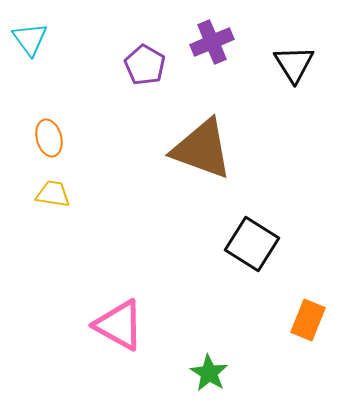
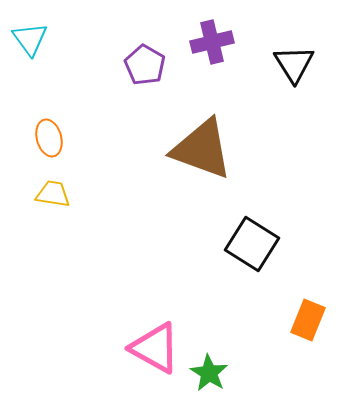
purple cross: rotated 9 degrees clockwise
pink triangle: moved 36 px right, 23 px down
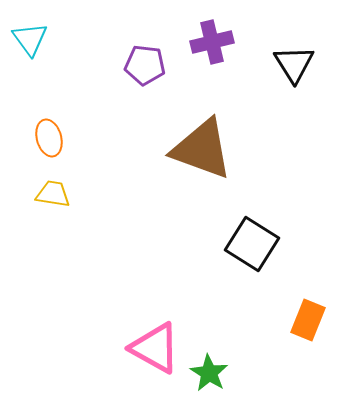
purple pentagon: rotated 24 degrees counterclockwise
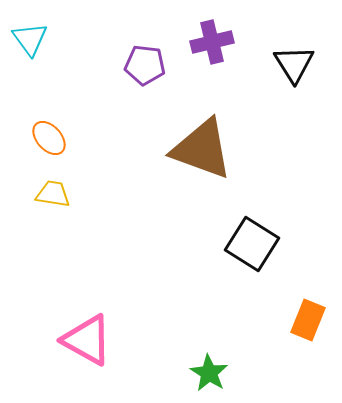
orange ellipse: rotated 27 degrees counterclockwise
pink triangle: moved 68 px left, 8 px up
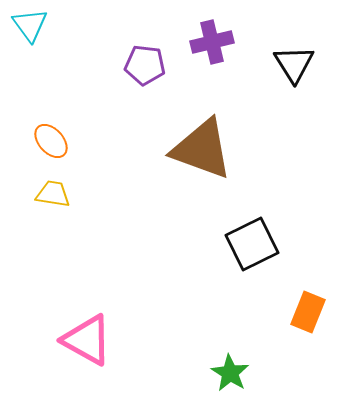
cyan triangle: moved 14 px up
orange ellipse: moved 2 px right, 3 px down
black square: rotated 32 degrees clockwise
orange rectangle: moved 8 px up
green star: moved 21 px right
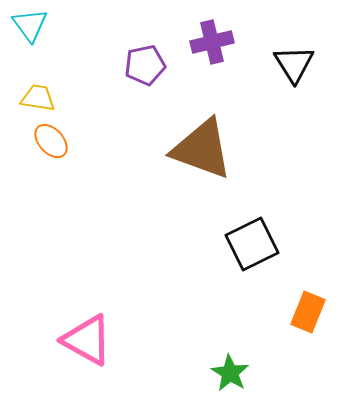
purple pentagon: rotated 18 degrees counterclockwise
yellow trapezoid: moved 15 px left, 96 px up
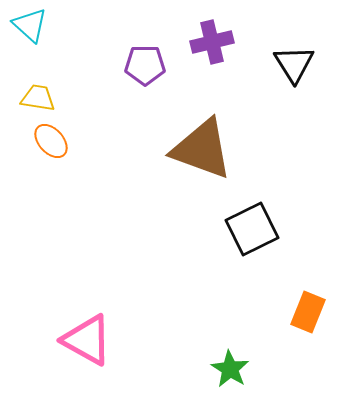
cyan triangle: rotated 12 degrees counterclockwise
purple pentagon: rotated 12 degrees clockwise
black square: moved 15 px up
green star: moved 4 px up
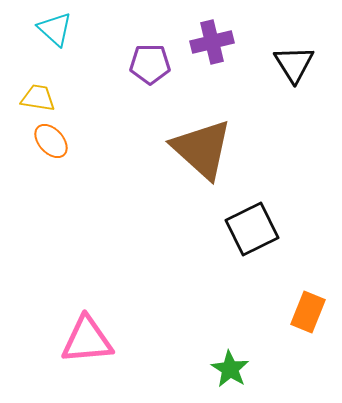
cyan triangle: moved 25 px right, 4 px down
purple pentagon: moved 5 px right, 1 px up
brown triangle: rotated 22 degrees clockwise
pink triangle: rotated 34 degrees counterclockwise
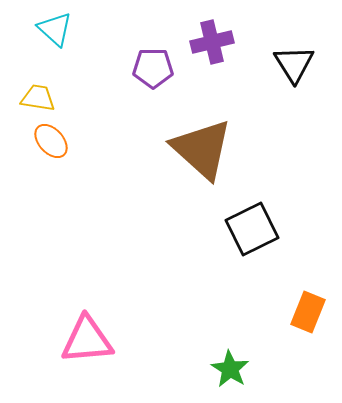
purple pentagon: moved 3 px right, 4 px down
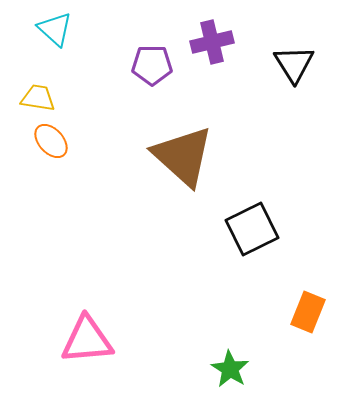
purple pentagon: moved 1 px left, 3 px up
brown triangle: moved 19 px left, 7 px down
